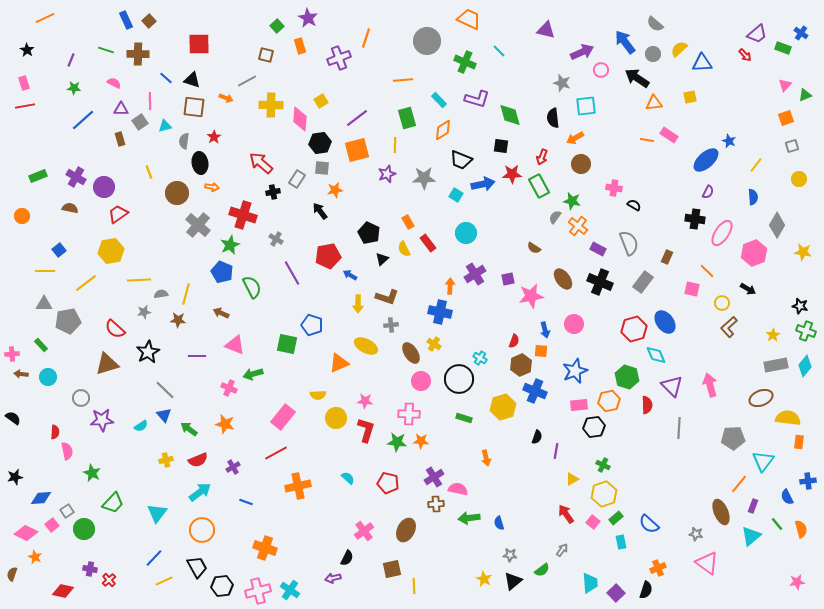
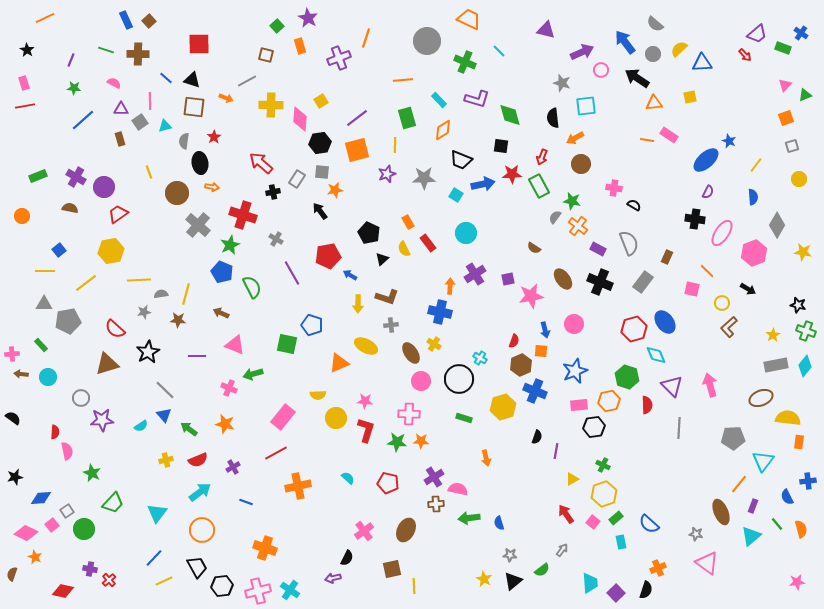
gray square at (322, 168): moved 4 px down
black star at (800, 306): moved 2 px left, 1 px up
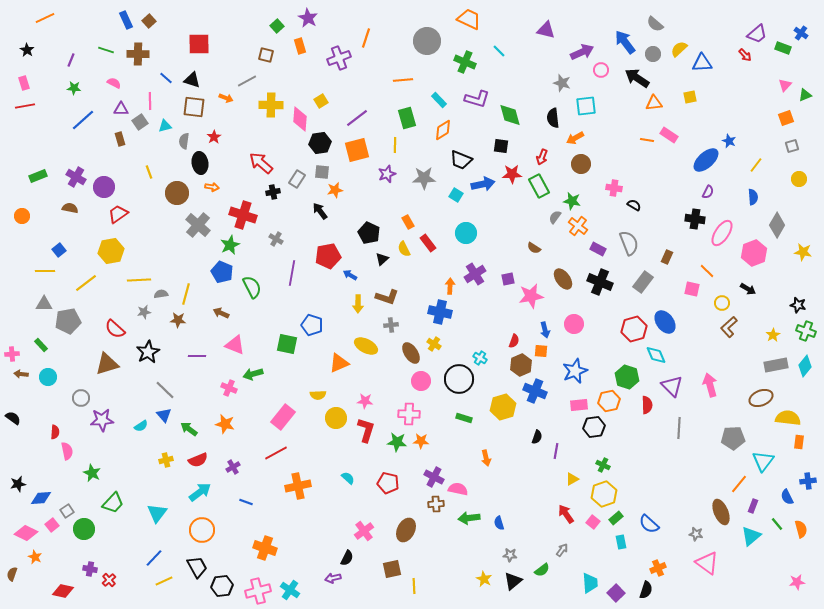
purple line at (292, 273): rotated 40 degrees clockwise
black star at (15, 477): moved 3 px right, 7 px down
purple cross at (434, 477): rotated 30 degrees counterclockwise
